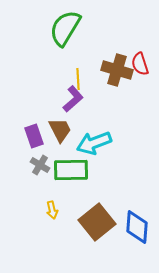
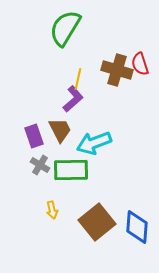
yellow line: rotated 15 degrees clockwise
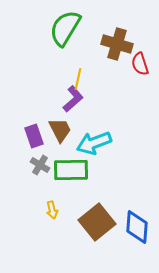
brown cross: moved 26 px up
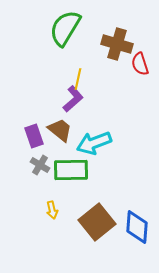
brown trapezoid: rotated 24 degrees counterclockwise
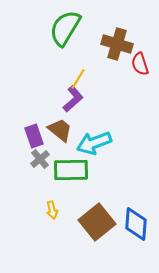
yellow line: rotated 20 degrees clockwise
gray cross: moved 6 px up; rotated 18 degrees clockwise
blue diamond: moved 1 px left, 3 px up
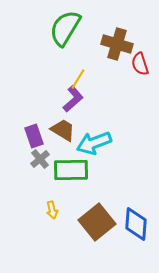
brown trapezoid: moved 3 px right; rotated 8 degrees counterclockwise
